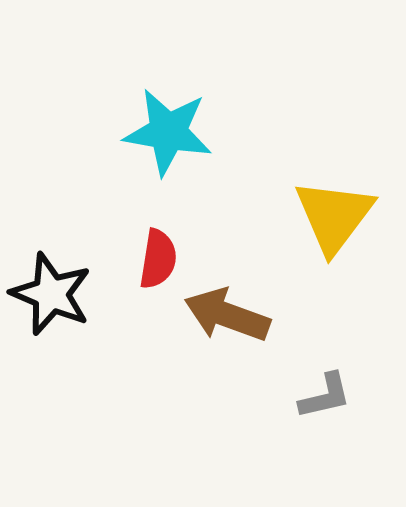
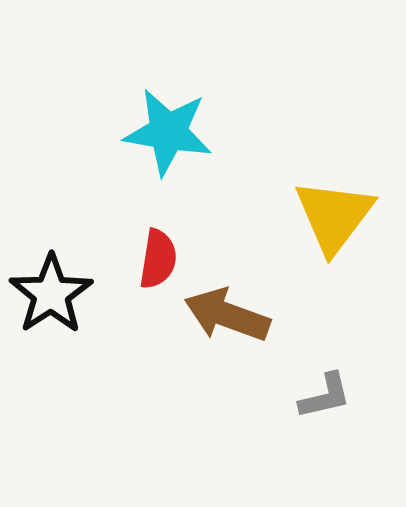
black star: rotated 16 degrees clockwise
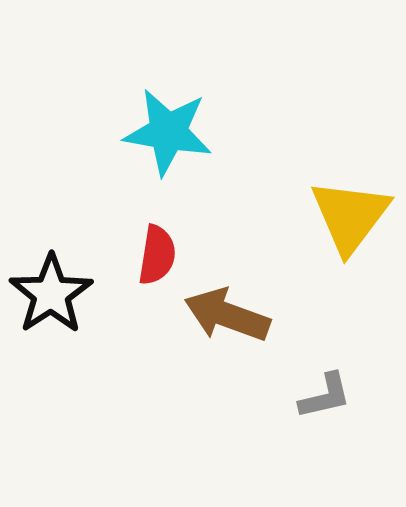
yellow triangle: moved 16 px right
red semicircle: moved 1 px left, 4 px up
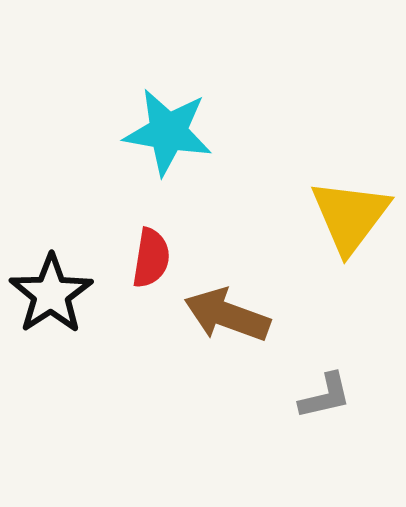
red semicircle: moved 6 px left, 3 px down
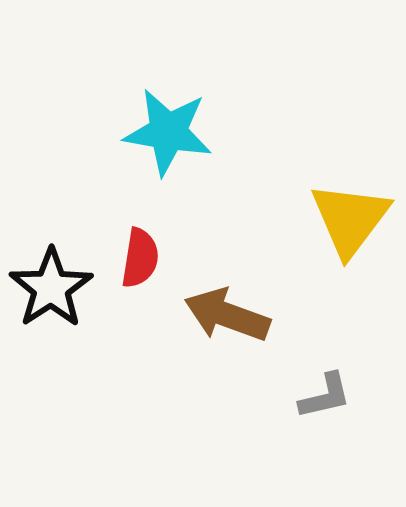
yellow triangle: moved 3 px down
red semicircle: moved 11 px left
black star: moved 6 px up
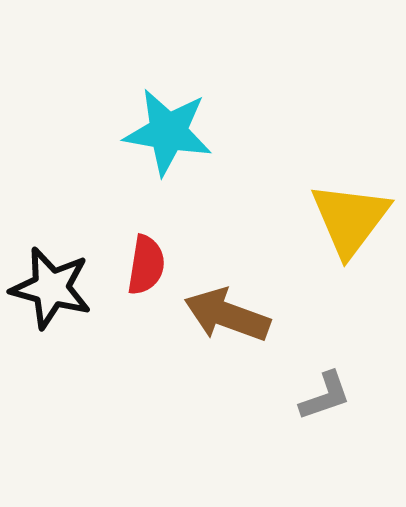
red semicircle: moved 6 px right, 7 px down
black star: rotated 24 degrees counterclockwise
gray L-shape: rotated 6 degrees counterclockwise
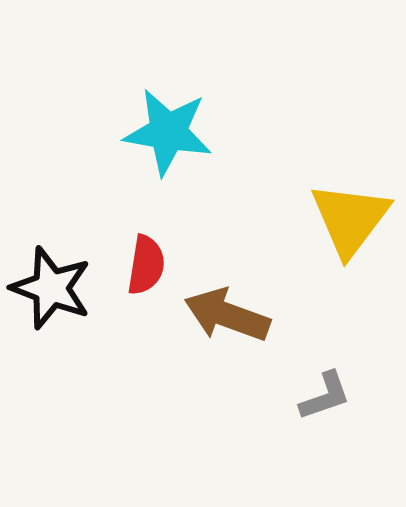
black star: rotated 6 degrees clockwise
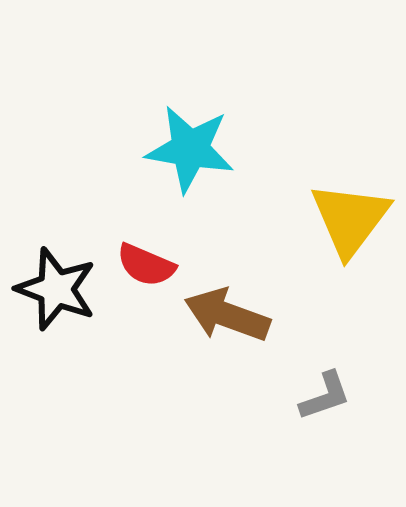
cyan star: moved 22 px right, 17 px down
red semicircle: rotated 104 degrees clockwise
black star: moved 5 px right, 1 px down
